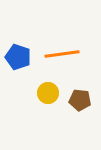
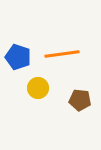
yellow circle: moved 10 px left, 5 px up
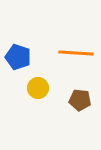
orange line: moved 14 px right, 1 px up; rotated 12 degrees clockwise
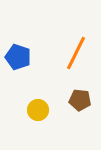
orange line: rotated 68 degrees counterclockwise
yellow circle: moved 22 px down
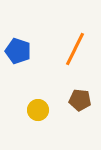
orange line: moved 1 px left, 4 px up
blue pentagon: moved 6 px up
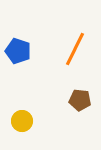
yellow circle: moved 16 px left, 11 px down
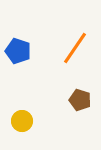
orange line: moved 1 px up; rotated 8 degrees clockwise
brown pentagon: rotated 10 degrees clockwise
